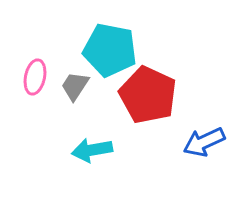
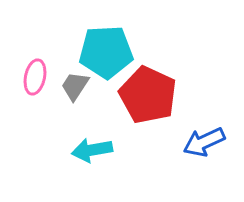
cyan pentagon: moved 4 px left, 2 px down; rotated 14 degrees counterclockwise
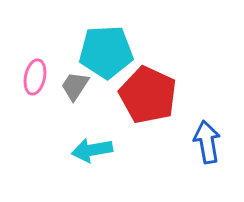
blue arrow: moved 3 px right; rotated 105 degrees clockwise
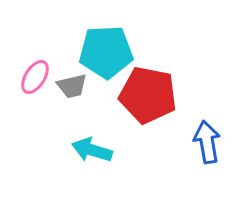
pink ellipse: rotated 20 degrees clockwise
gray trapezoid: moved 3 px left; rotated 136 degrees counterclockwise
red pentagon: rotated 14 degrees counterclockwise
cyan arrow: rotated 27 degrees clockwise
